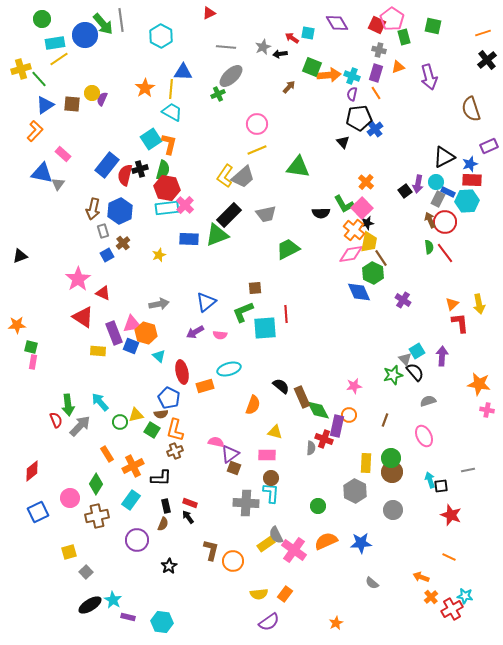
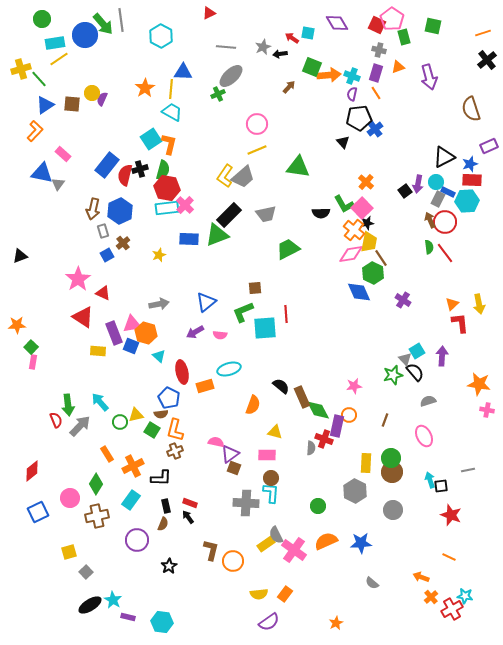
green square at (31, 347): rotated 32 degrees clockwise
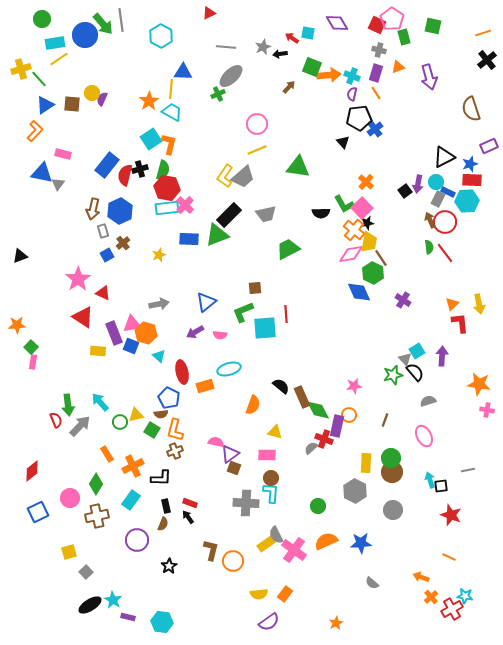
orange star at (145, 88): moved 4 px right, 13 px down
pink rectangle at (63, 154): rotated 28 degrees counterclockwise
gray semicircle at (311, 448): rotated 136 degrees counterclockwise
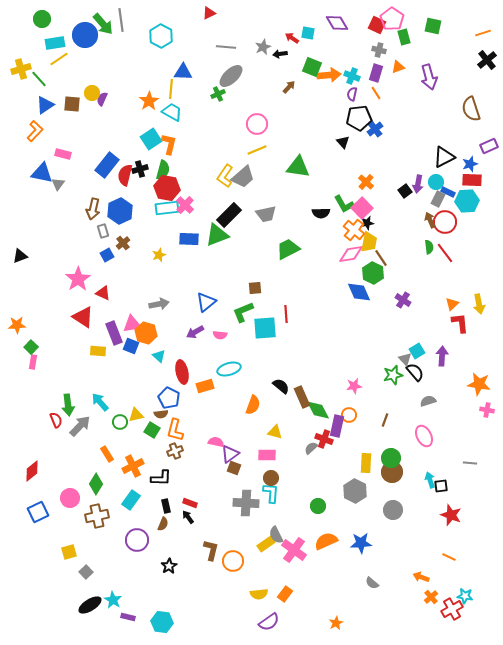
gray line at (468, 470): moved 2 px right, 7 px up; rotated 16 degrees clockwise
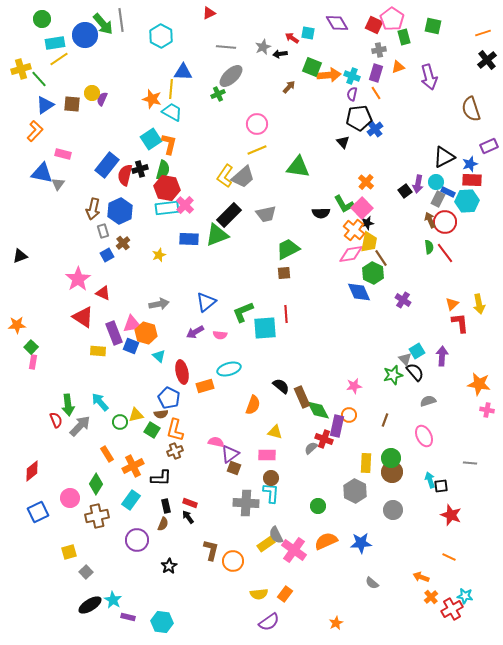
red square at (377, 25): moved 3 px left
gray cross at (379, 50): rotated 24 degrees counterclockwise
orange star at (149, 101): moved 3 px right, 2 px up; rotated 24 degrees counterclockwise
brown square at (255, 288): moved 29 px right, 15 px up
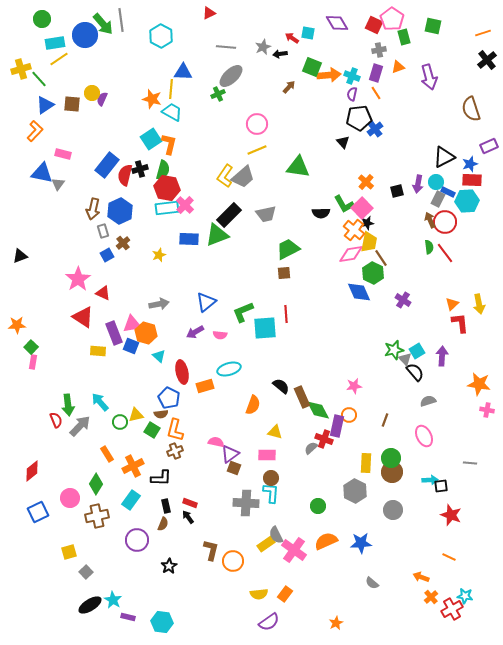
black square at (405, 191): moved 8 px left; rotated 24 degrees clockwise
green star at (393, 375): moved 1 px right, 25 px up
cyan arrow at (430, 480): rotated 105 degrees clockwise
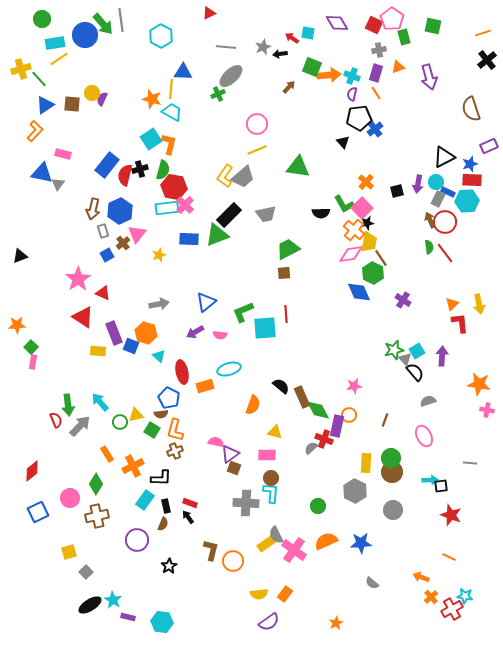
red hexagon at (167, 188): moved 7 px right, 1 px up
pink triangle at (132, 324): moved 5 px right, 90 px up; rotated 42 degrees counterclockwise
cyan rectangle at (131, 500): moved 14 px right
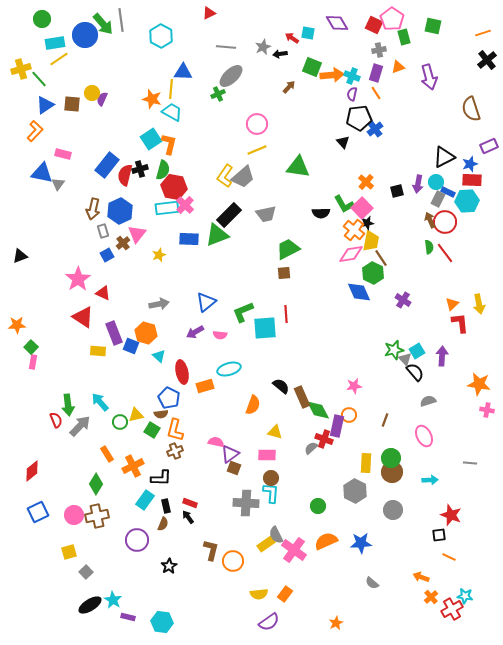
orange arrow at (329, 75): moved 3 px right
yellow trapezoid at (369, 242): moved 2 px right, 1 px up
black square at (441, 486): moved 2 px left, 49 px down
pink circle at (70, 498): moved 4 px right, 17 px down
